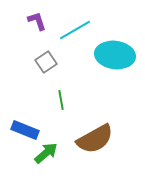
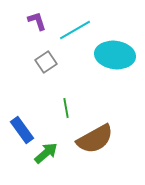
green line: moved 5 px right, 8 px down
blue rectangle: moved 3 px left; rotated 32 degrees clockwise
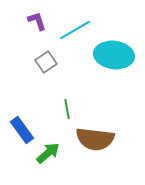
cyan ellipse: moved 1 px left
green line: moved 1 px right, 1 px down
brown semicircle: rotated 36 degrees clockwise
green arrow: moved 2 px right
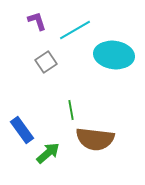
green line: moved 4 px right, 1 px down
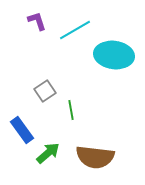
gray square: moved 1 px left, 29 px down
brown semicircle: moved 18 px down
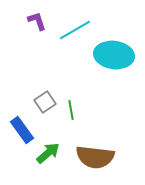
gray square: moved 11 px down
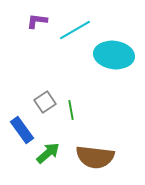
purple L-shape: rotated 65 degrees counterclockwise
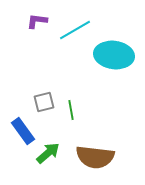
gray square: moved 1 px left; rotated 20 degrees clockwise
blue rectangle: moved 1 px right, 1 px down
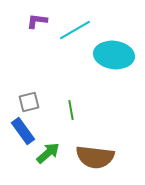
gray square: moved 15 px left
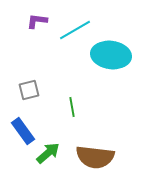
cyan ellipse: moved 3 px left
gray square: moved 12 px up
green line: moved 1 px right, 3 px up
